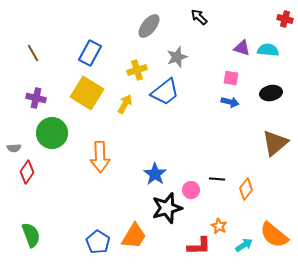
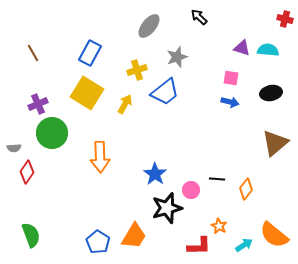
purple cross: moved 2 px right, 6 px down; rotated 36 degrees counterclockwise
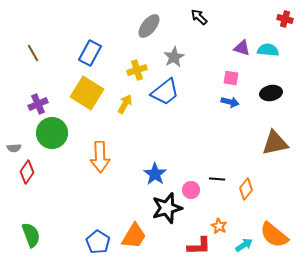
gray star: moved 3 px left; rotated 10 degrees counterclockwise
brown triangle: rotated 28 degrees clockwise
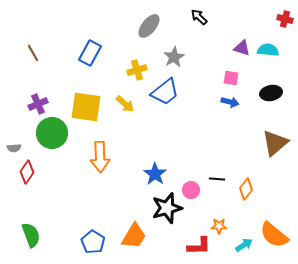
yellow square: moved 1 px left, 14 px down; rotated 24 degrees counterclockwise
yellow arrow: rotated 102 degrees clockwise
brown triangle: rotated 28 degrees counterclockwise
orange star: rotated 28 degrees counterclockwise
blue pentagon: moved 5 px left
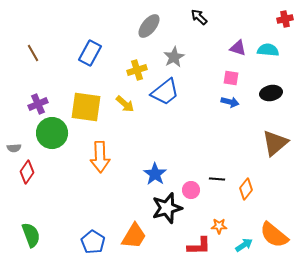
red cross: rotated 28 degrees counterclockwise
purple triangle: moved 4 px left
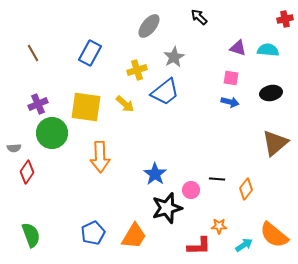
blue pentagon: moved 9 px up; rotated 15 degrees clockwise
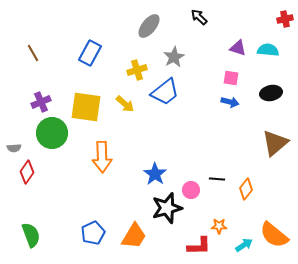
purple cross: moved 3 px right, 2 px up
orange arrow: moved 2 px right
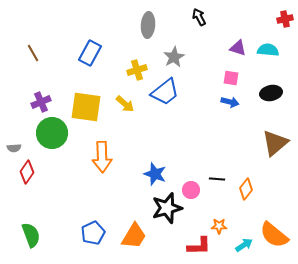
black arrow: rotated 18 degrees clockwise
gray ellipse: moved 1 px left, 1 px up; rotated 35 degrees counterclockwise
blue star: rotated 15 degrees counterclockwise
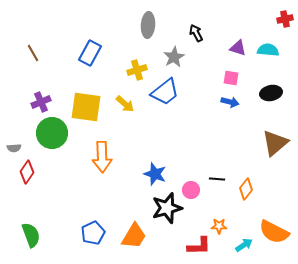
black arrow: moved 3 px left, 16 px down
orange semicircle: moved 3 px up; rotated 12 degrees counterclockwise
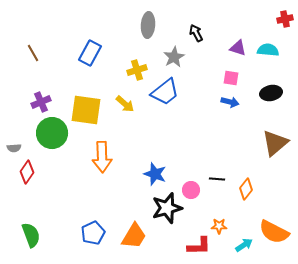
yellow square: moved 3 px down
